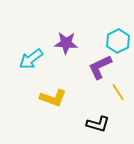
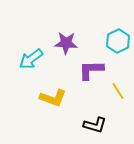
purple L-shape: moved 9 px left, 3 px down; rotated 24 degrees clockwise
yellow line: moved 1 px up
black L-shape: moved 3 px left, 1 px down
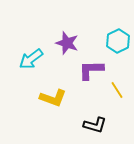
purple star: moved 1 px right; rotated 15 degrees clockwise
yellow line: moved 1 px left, 1 px up
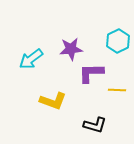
purple star: moved 4 px right, 6 px down; rotated 25 degrees counterclockwise
purple L-shape: moved 3 px down
yellow line: rotated 54 degrees counterclockwise
yellow L-shape: moved 3 px down
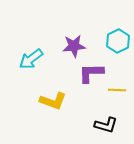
purple star: moved 3 px right, 3 px up
black L-shape: moved 11 px right
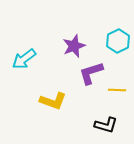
purple star: rotated 15 degrees counterclockwise
cyan arrow: moved 7 px left
purple L-shape: rotated 16 degrees counterclockwise
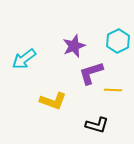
yellow line: moved 4 px left
black L-shape: moved 9 px left
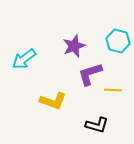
cyan hexagon: rotated 20 degrees counterclockwise
purple L-shape: moved 1 px left, 1 px down
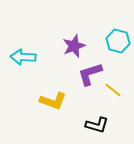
cyan arrow: moved 1 px left, 2 px up; rotated 40 degrees clockwise
yellow line: rotated 36 degrees clockwise
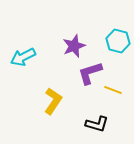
cyan arrow: rotated 30 degrees counterclockwise
purple L-shape: moved 1 px up
yellow line: rotated 18 degrees counterclockwise
yellow L-shape: rotated 76 degrees counterclockwise
black L-shape: moved 1 px up
